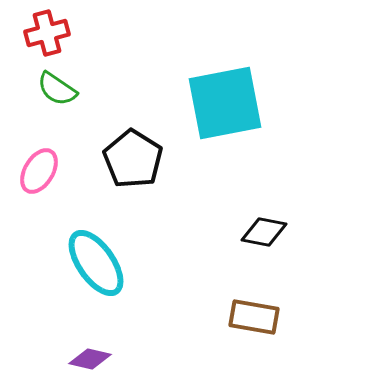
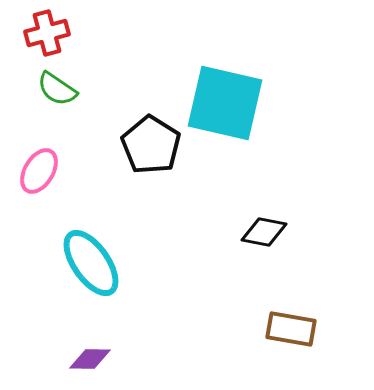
cyan square: rotated 24 degrees clockwise
black pentagon: moved 18 px right, 14 px up
cyan ellipse: moved 5 px left
brown rectangle: moved 37 px right, 12 px down
purple diamond: rotated 12 degrees counterclockwise
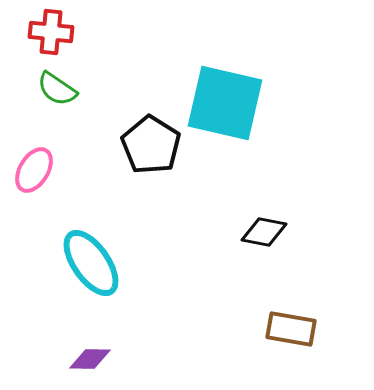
red cross: moved 4 px right, 1 px up; rotated 21 degrees clockwise
pink ellipse: moved 5 px left, 1 px up
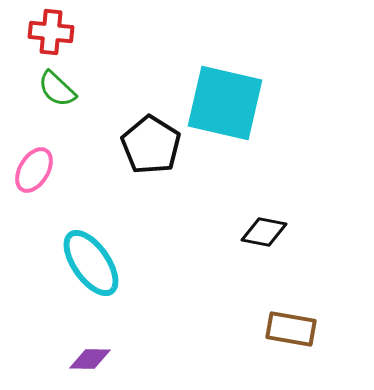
green semicircle: rotated 9 degrees clockwise
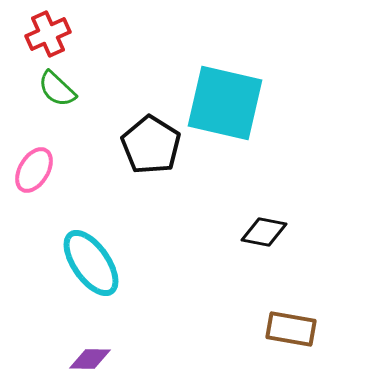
red cross: moved 3 px left, 2 px down; rotated 30 degrees counterclockwise
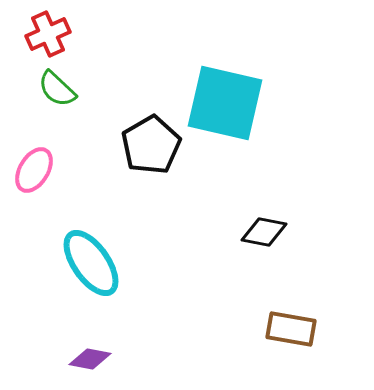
black pentagon: rotated 10 degrees clockwise
purple diamond: rotated 9 degrees clockwise
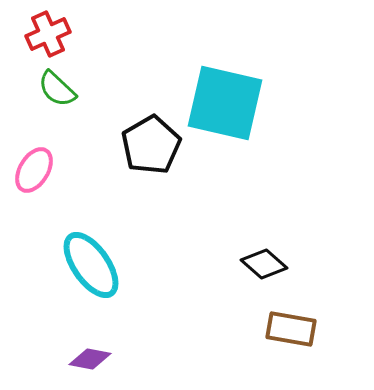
black diamond: moved 32 px down; rotated 30 degrees clockwise
cyan ellipse: moved 2 px down
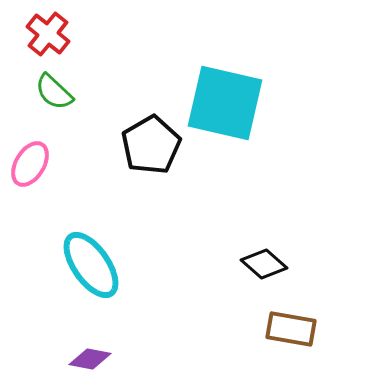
red cross: rotated 27 degrees counterclockwise
green semicircle: moved 3 px left, 3 px down
pink ellipse: moved 4 px left, 6 px up
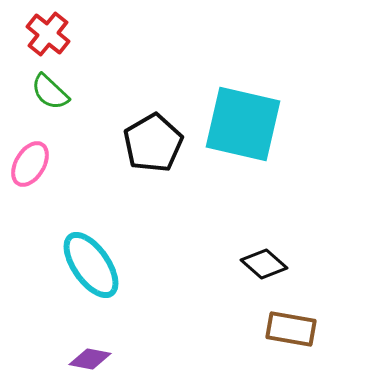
green semicircle: moved 4 px left
cyan square: moved 18 px right, 21 px down
black pentagon: moved 2 px right, 2 px up
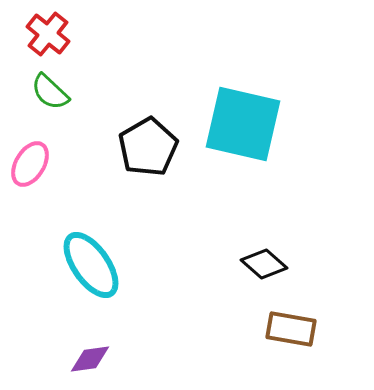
black pentagon: moved 5 px left, 4 px down
purple diamond: rotated 18 degrees counterclockwise
